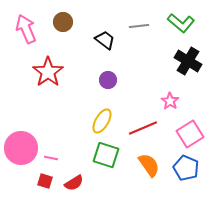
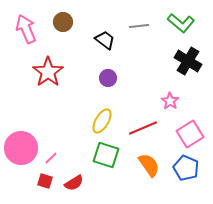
purple circle: moved 2 px up
pink line: rotated 56 degrees counterclockwise
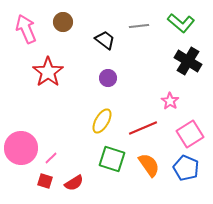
green square: moved 6 px right, 4 px down
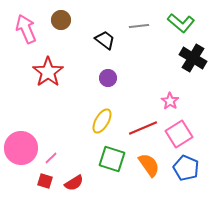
brown circle: moved 2 px left, 2 px up
black cross: moved 5 px right, 3 px up
pink square: moved 11 px left
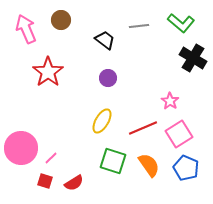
green square: moved 1 px right, 2 px down
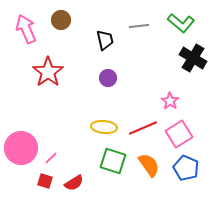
black trapezoid: rotated 40 degrees clockwise
yellow ellipse: moved 2 px right, 6 px down; rotated 65 degrees clockwise
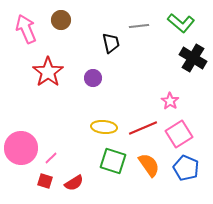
black trapezoid: moved 6 px right, 3 px down
purple circle: moved 15 px left
